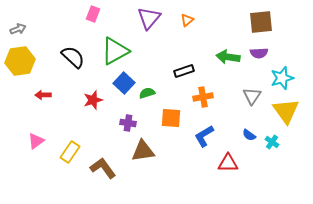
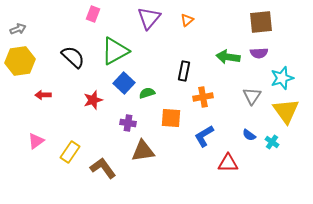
black rectangle: rotated 60 degrees counterclockwise
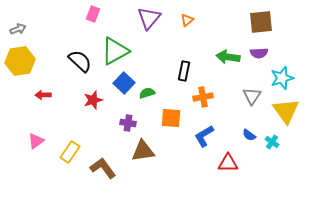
black semicircle: moved 7 px right, 4 px down
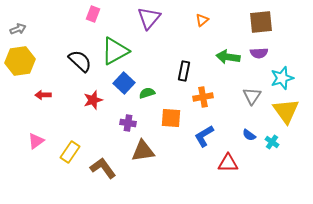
orange triangle: moved 15 px right
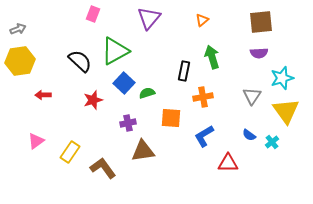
green arrow: moved 16 px left; rotated 65 degrees clockwise
purple cross: rotated 21 degrees counterclockwise
cyan cross: rotated 16 degrees clockwise
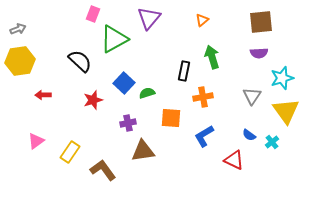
green triangle: moved 1 px left, 12 px up
red triangle: moved 6 px right, 3 px up; rotated 25 degrees clockwise
brown L-shape: moved 2 px down
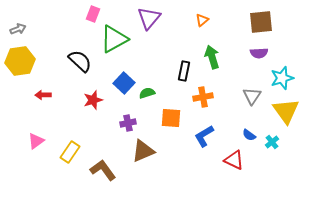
brown triangle: rotated 15 degrees counterclockwise
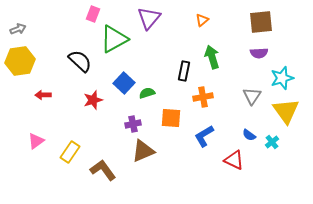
purple cross: moved 5 px right, 1 px down
